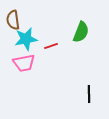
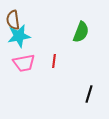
cyan star: moved 7 px left, 3 px up
red line: moved 3 px right, 15 px down; rotated 64 degrees counterclockwise
black line: rotated 18 degrees clockwise
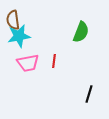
pink trapezoid: moved 4 px right
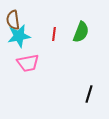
red line: moved 27 px up
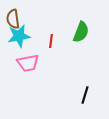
brown semicircle: moved 1 px up
red line: moved 3 px left, 7 px down
black line: moved 4 px left, 1 px down
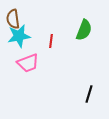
green semicircle: moved 3 px right, 2 px up
pink trapezoid: rotated 10 degrees counterclockwise
black line: moved 4 px right, 1 px up
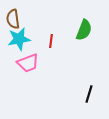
cyan star: moved 3 px down
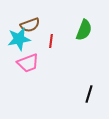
brown semicircle: moved 17 px right, 6 px down; rotated 102 degrees counterclockwise
